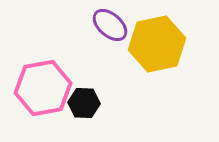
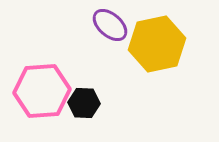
pink hexagon: moved 1 px left, 3 px down; rotated 6 degrees clockwise
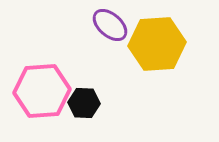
yellow hexagon: rotated 8 degrees clockwise
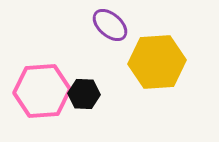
yellow hexagon: moved 18 px down
black hexagon: moved 9 px up
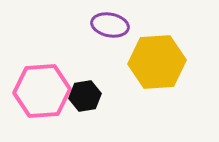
purple ellipse: rotated 30 degrees counterclockwise
black hexagon: moved 1 px right, 2 px down; rotated 12 degrees counterclockwise
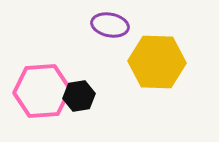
yellow hexagon: rotated 6 degrees clockwise
black hexagon: moved 6 px left
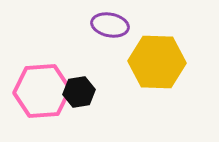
black hexagon: moved 4 px up
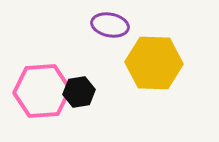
yellow hexagon: moved 3 px left, 1 px down
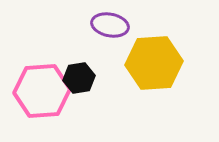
yellow hexagon: rotated 6 degrees counterclockwise
black hexagon: moved 14 px up
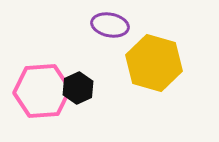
yellow hexagon: rotated 20 degrees clockwise
black hexagon: moved 1 px left, 10 px down; rotated 16 degrees counterclockwise
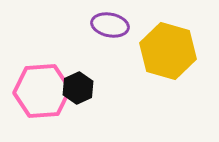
yellow hexagon: moved 14 px right, 12 px up
